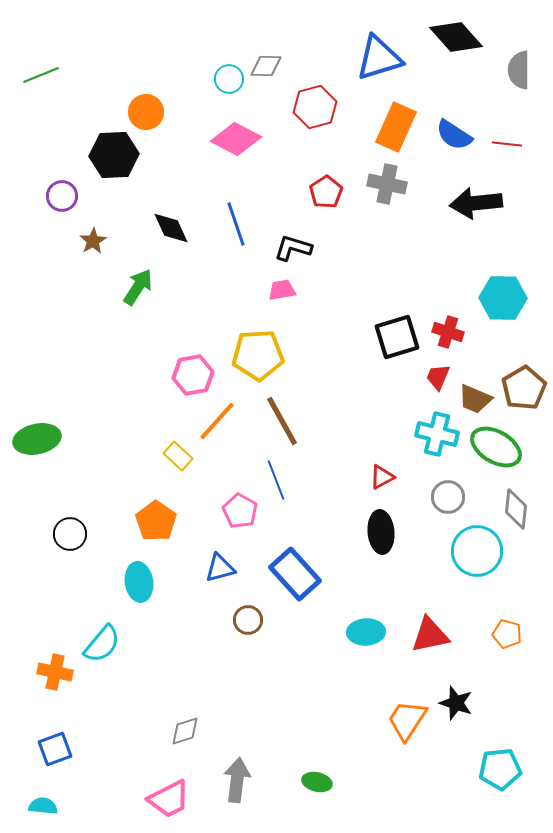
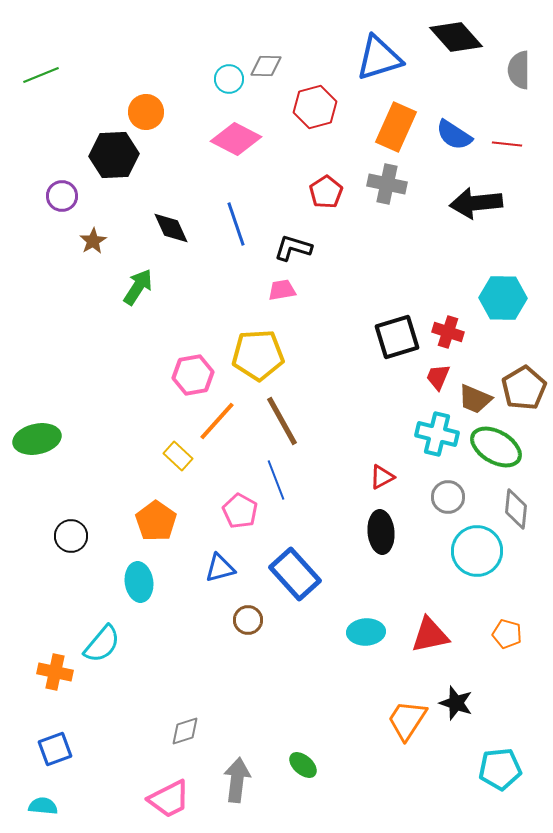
black circle at (70, 534): moved 1 px right, 2 px down
green ellipse at (317, 782): moved 14 px left, 17 px up; rotated 28 degrees clockwise
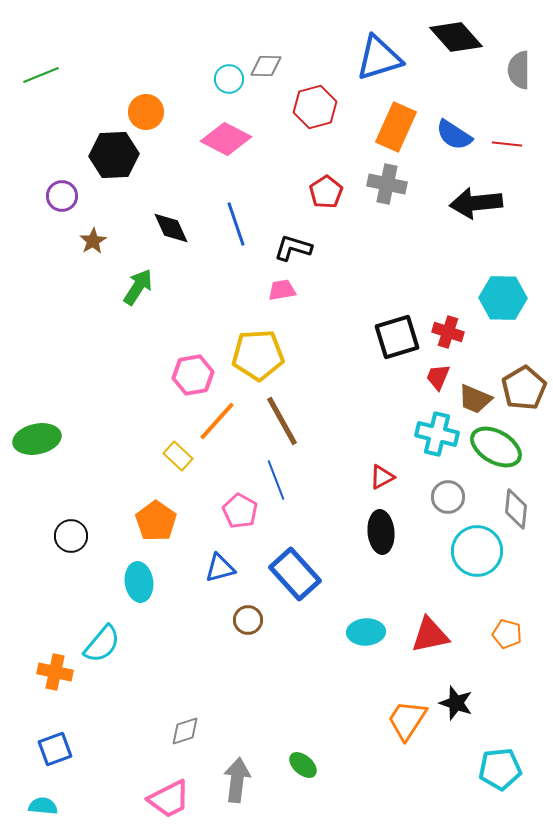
pink diamond at (236, 139): moved 10 px left
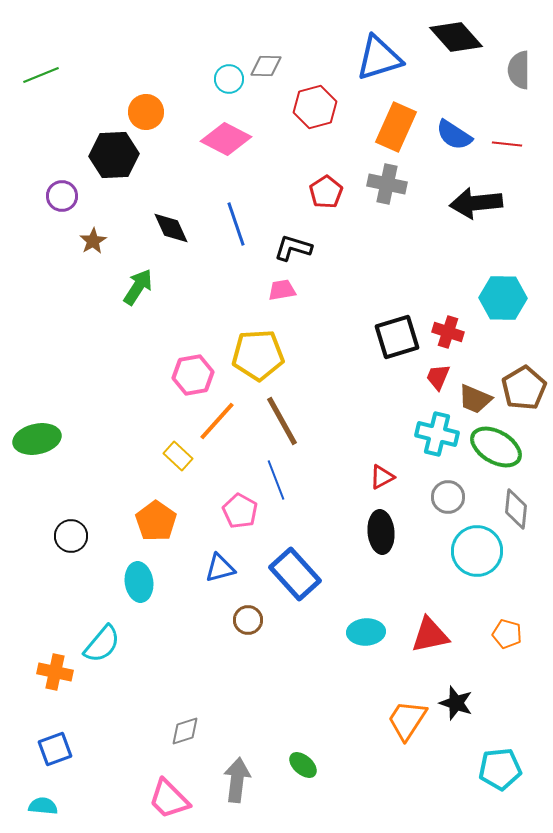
pink trapezoid at (169, 799): rotated 72 degrees clockwise
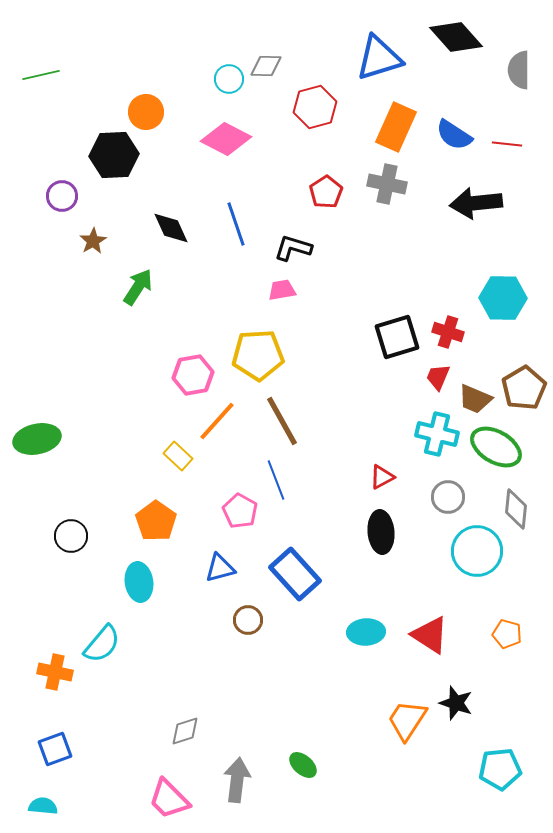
green line at (41, 75): rotated 9 degrees clockwise
red triangle at (430, 635): rotated 45 degrees clockwise
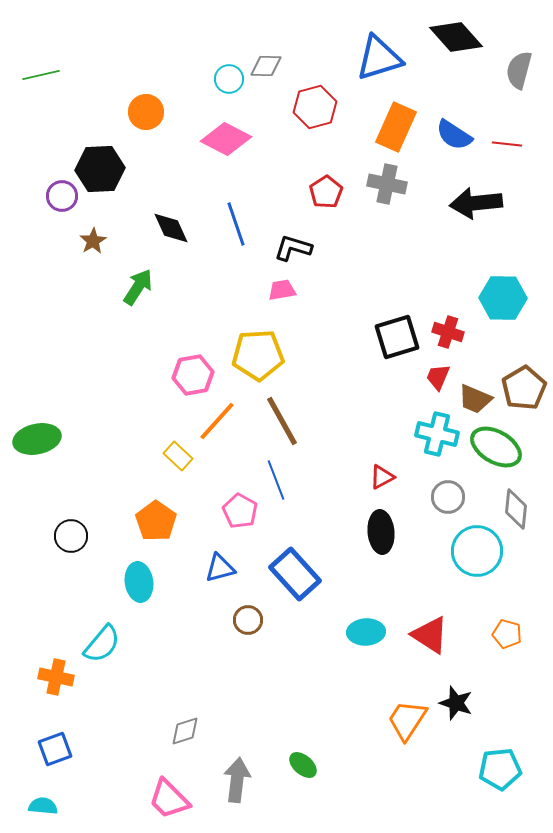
gray semicircle at (519, 70): rotated 15 degrees clockwise
black hexagon at (114, 155): moved 14 px left, 14 px down
orange cross at (55, 672): moved 1 px right, 5 px down
